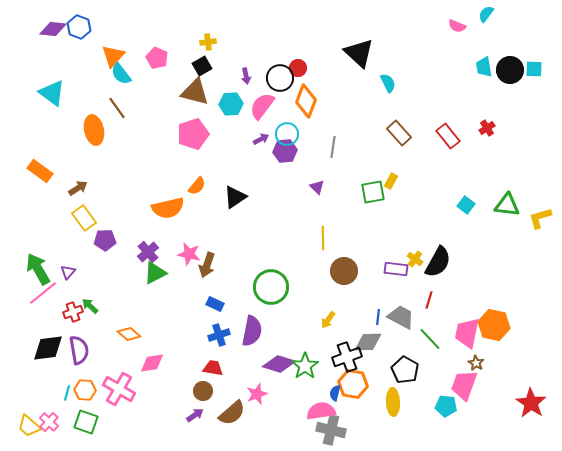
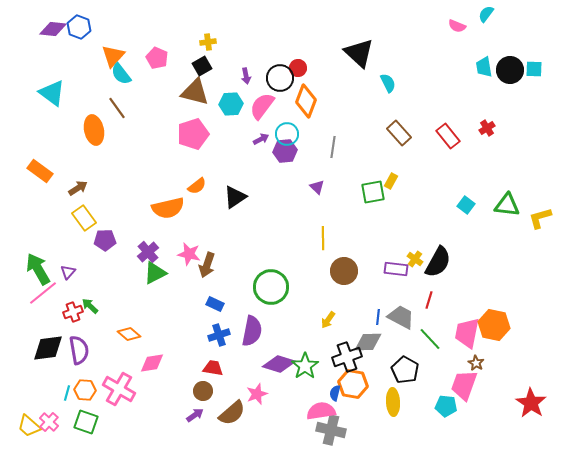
orange semicircle at (197, 186): rotated 12 degrees clockwise
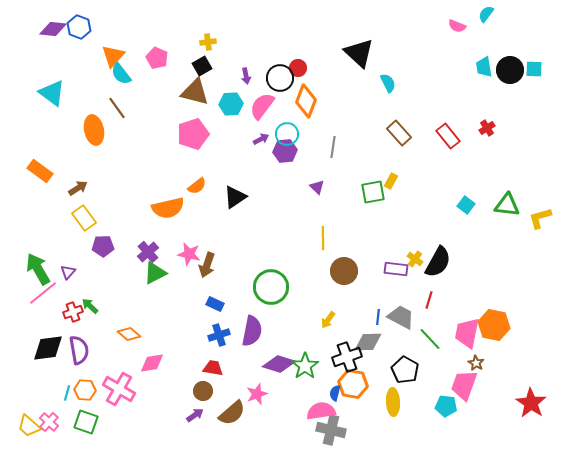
purple pentagon at (105, 240): moved 2 px left, 6 px down
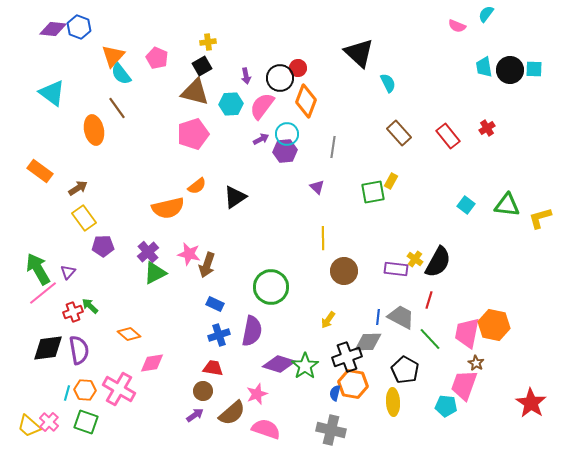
pink semicircle at (321, 411): moved 55 px left, 18 px down; rotated 28 degrees clockwise
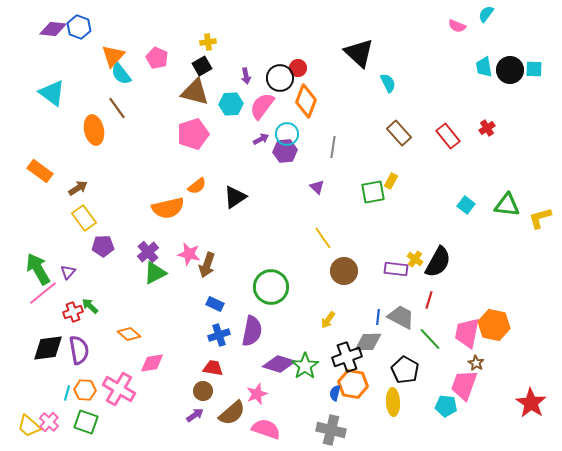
yellow line at (323, 238): rotated 35 degrees counterclockwise
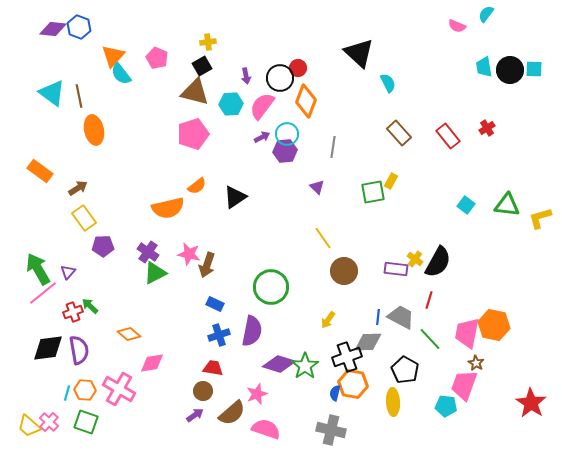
brown line at (117, 108): moved 38 px left, 12 px up; rotated 25 degrees clockwise
purple arrow at (261, 139): moved 1 px right, 2 px up
purple cross at (148, 252): rotated 15 degrees counterclockwise
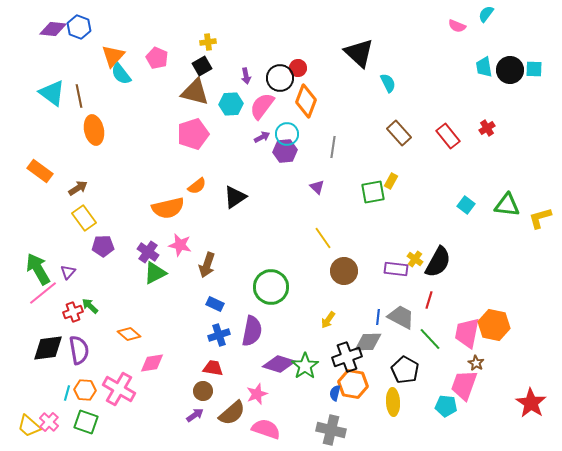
pink star at (189, 254): moved 9 px left, 9 px up
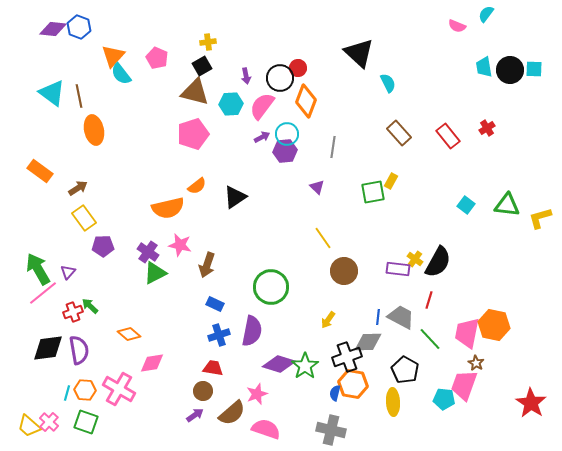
purple rectangle at (396, 269): moved 2 px right
cyan pentagon at (446, 406): moved 2 px left, 7 px up
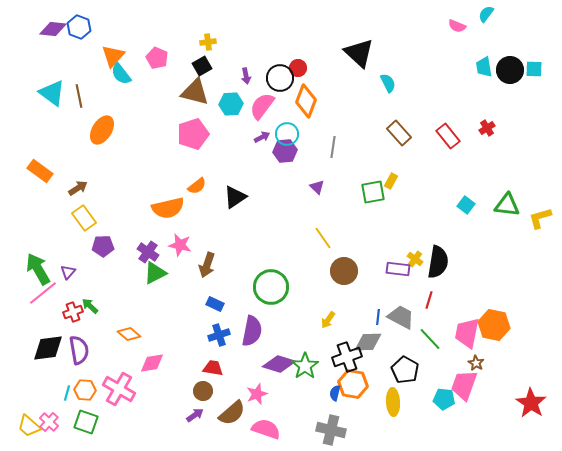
orange ellipse at (94, 130): moved 8 px right; rotated 44 degrees clockwise
black semicircle at (438, 262): rotated 20 degrees counterclockwise
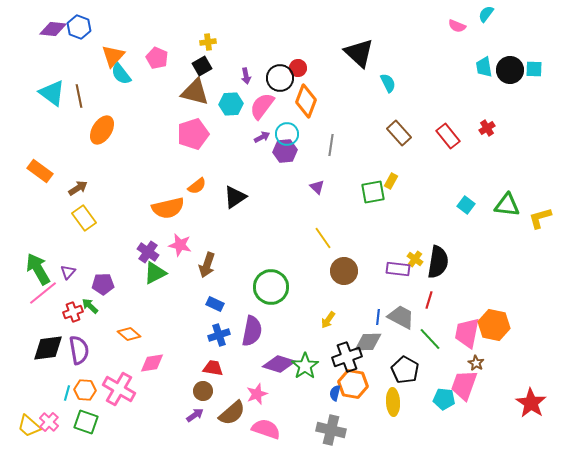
gray line at (333, 147): moved 2 px left, 2 px up
purple pentagon at (103, 246): moved 38 px down
